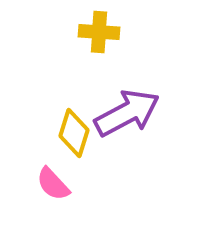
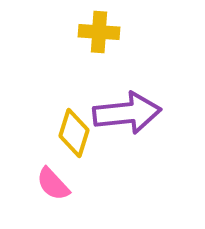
purple arrow: rotated 22 degrees clockwise
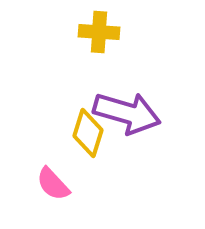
purple arrow: rotated 22 degrees clockwise
yellow diamond: moved 14 px right
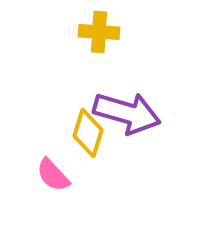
pink semicircle: moved 9 px up
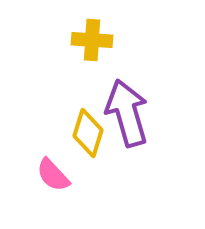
yellow cross: moved 7 px left, 8 px down
purple arrow: rotated 122 degrees counterclockwise
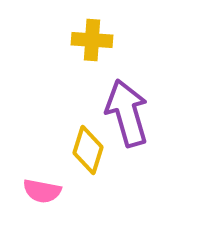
yellow diamond: moved 17 px down
pink semicircle: moved 11 px left, 16 px down; rotated 36 degrees counterclockwise
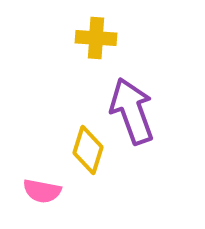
yellow cross: moved 4 px right, 2 px up
purple arrow: moved 5 px right, 2 px up; rotated 4 degrees counterclockwise
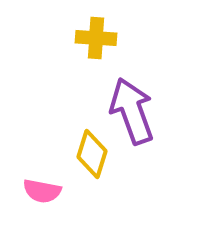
yellow diamond: moved 4 px right, 4 px down
